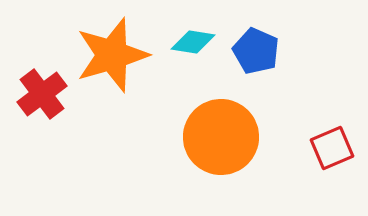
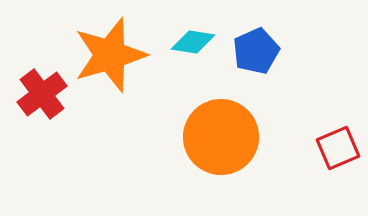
blue pentagon: rotated 24 degrees clockwise
orange star: moved 2 px left
red square: moved 6 px right
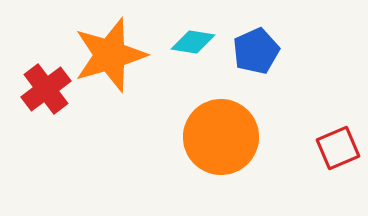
red cross: moved 4 px right, 5 px up
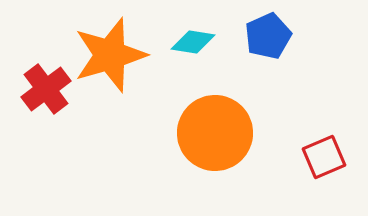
blue pentagon: moved 12 px right, 15 px up
orange circle: moved 6 px left, 4 px up
red square: moved 14 px left, 9 px down
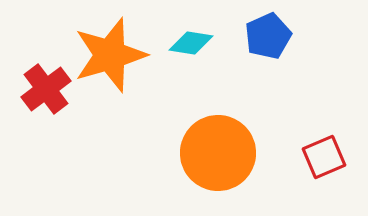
cyan diamond: moved 2 px left, 1 px down
orange circle: moved 3 px right, 20 px down
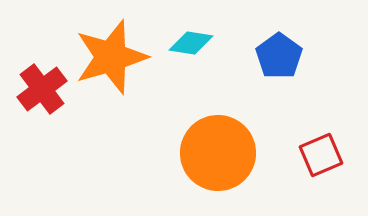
blue pentagon: moved 11 px right, 20 px down; rotated 12 degrees counterclockwise
orange star: moved 1 px right, 2 px down
red cross: moved 4 px left
red square: moved 3 px left, 2 px up
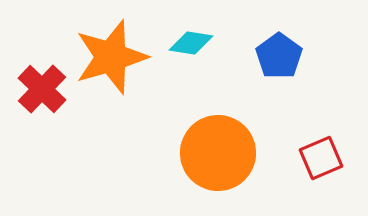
red cross: rotated 9 degrees counterclockwise
red square: moved 3 px down
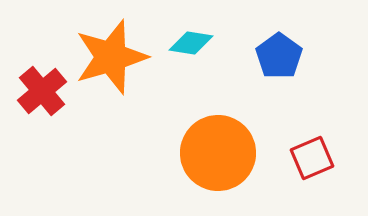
red cross: moved 2 px down; rotated 6 degrees clockwise
red square: moved 9 px left
